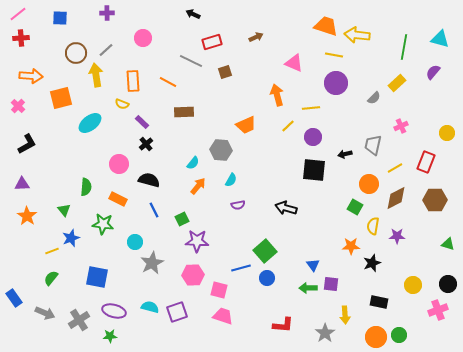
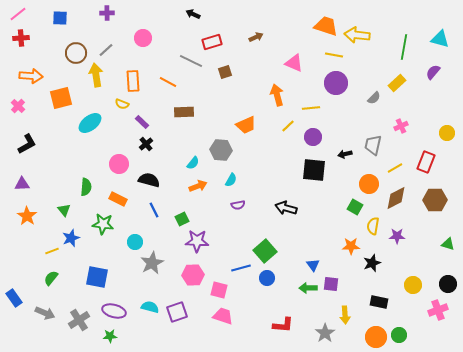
orange arrow at (198, 186): rotated 30 degrees clockwise
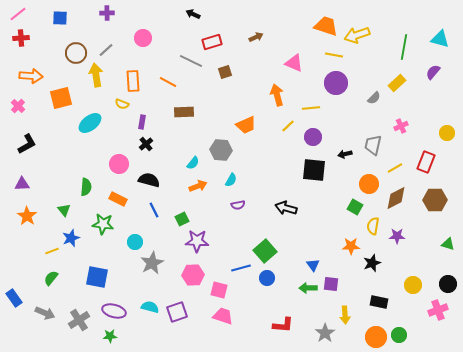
yellow arrow at (357, 35): rotated 25 degrees counterclockwise
purple rectangle at (142, 122): rotated 56 degrees clockwise
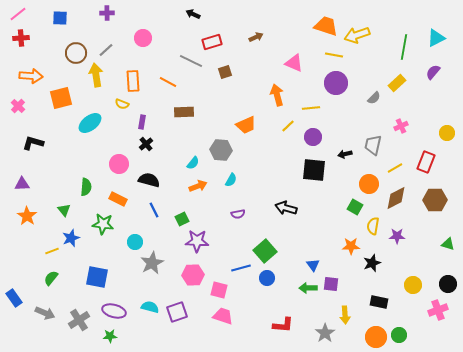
cyan triangle at (440, 39): moved 4 px left, 1 px up; rotated 42 degrees counterclockwise
black L-shape at (27, 144): moved 6 px right, 1 px up; rotated 135 degrees counterclockwise
purple semicircle at (238, 205): moved 9 px down
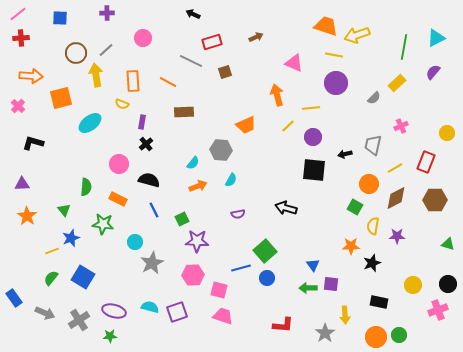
blue square at (97, 277): moved 14 px left; rotated 20 degrees clockwise
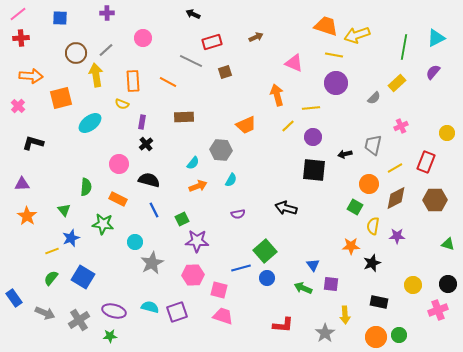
brown rectangle at (184, 112): moved 5 px down
green arrow at (308, 288): moved 5 px left; rotated 24 degrees clockwise
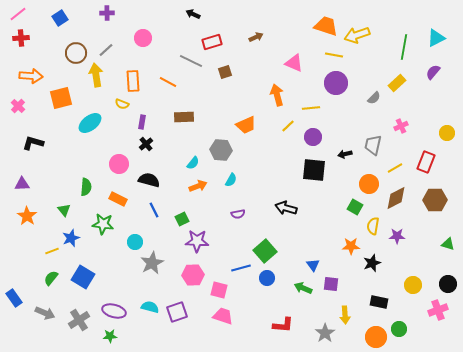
blue square at (60, 18): rotated 35 degrees counterclockwise
green circle at (399, 335): moved 6 px up
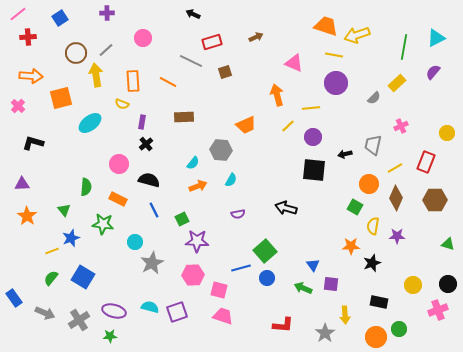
red cross at (21, 38): moved 7 px right, 1 px up
brown diamond at (396, 198): rotated 40 degrees counterclockwise
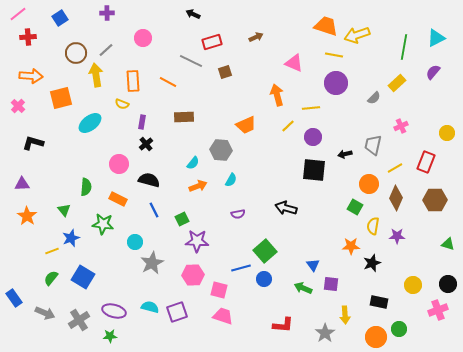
blue circle at (267, 278): moved 3 px left, 1 px down
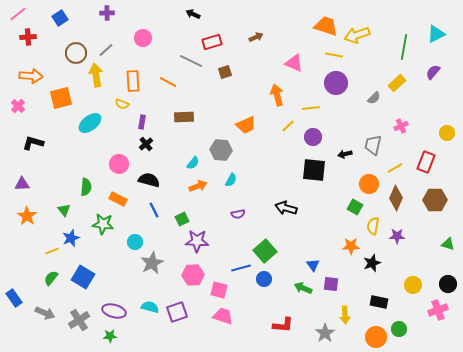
cyan triangle at (436, 38): moved 4 px up
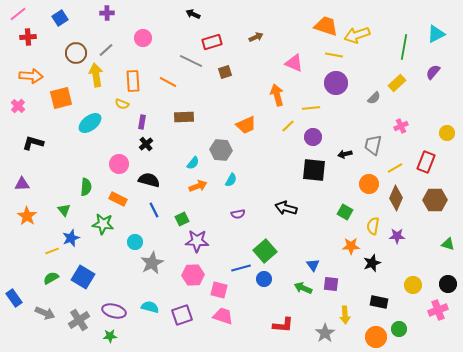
green square at (355, 207): moved 10 px left, 5 px down
green semicircle at (51, 278): rotated 21 degrees clockwise
purple square at (177, 312): moved 5 px right, 3 px down
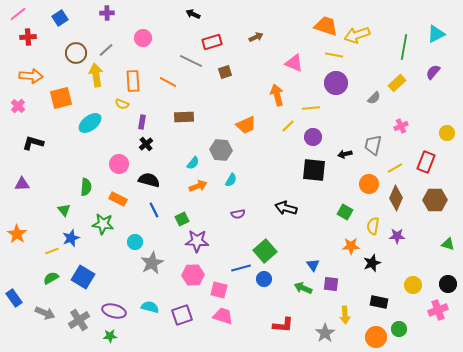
orange star at (27, 216): moved 10 px left, 18 px down
